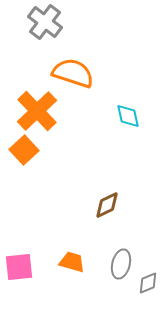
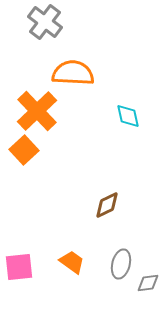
orange semicircle: rotated 15 degrees counterclockwise
orange trapezoid: rotated 20 degrees clockwise
gray diamond: rotated 15 degrees clockwise
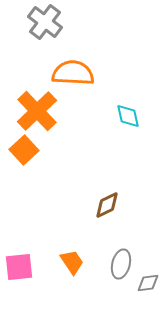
orange trapezoid: rotated 20 degrees clockwise
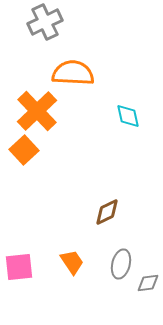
gray cross: rotated 28 degrees clockwise
brown diamond: moved 7 px down
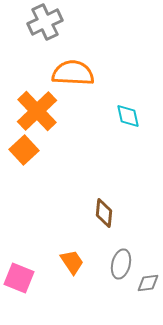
brown diamond: moved 3 px left, 1 px down; rotated 60 degrees counterclockwise
pink square: moved 11 px down; rotated 28 degrees clockwise
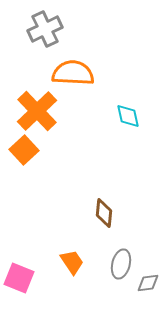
gray cross: moved 7 px down
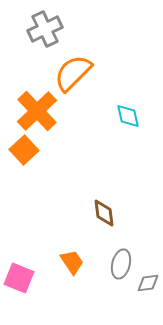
orange semicircle: rotated 48 degrees counterclockwise
brown diamond: rotated 12 degrees counterclockwise
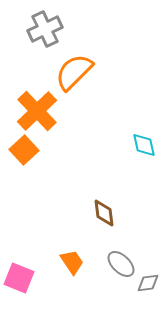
orange semicircle: moved 1 px right, 1 px up
cyan diamond: moved 16 px right, 29 px down
gray ellipse: rotated 60 degrees counterclockwise
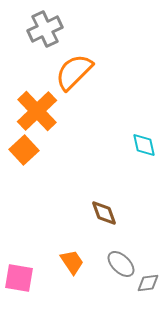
brown diamond: rotated 12 degrees counterclockwise
pink square: rotated 12 degrees counterclockwise
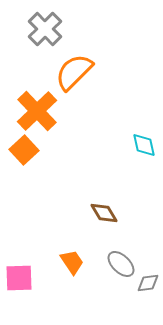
gray cross: rotated 20 degrees counterclockwise
brown diamond: rotated 12 degrees counterclockwise
pink square: rotated 12 degrees counterclockwise
